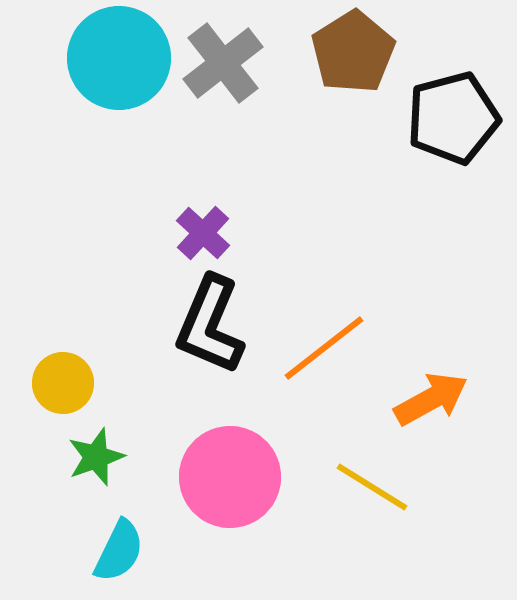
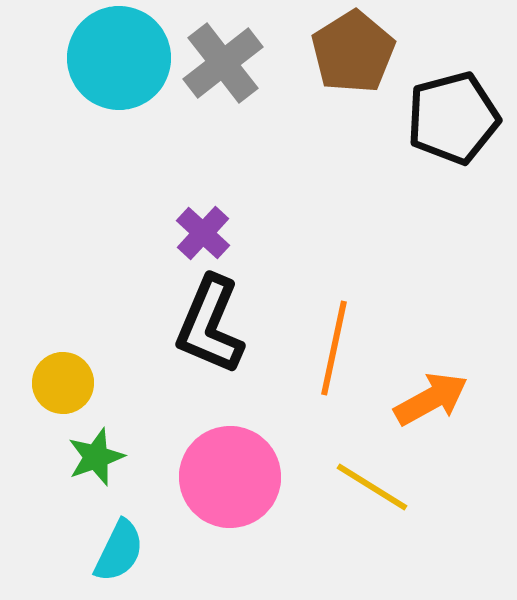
orange line: moved 10 px right; rotated 40 degrees counterclockwise
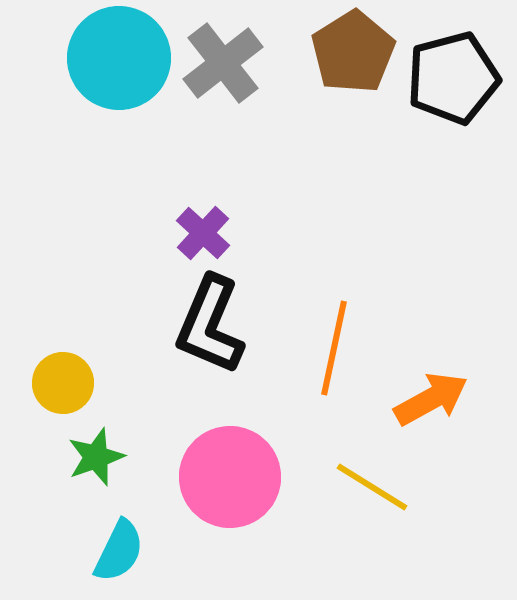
black pentagon: moved 40 px up
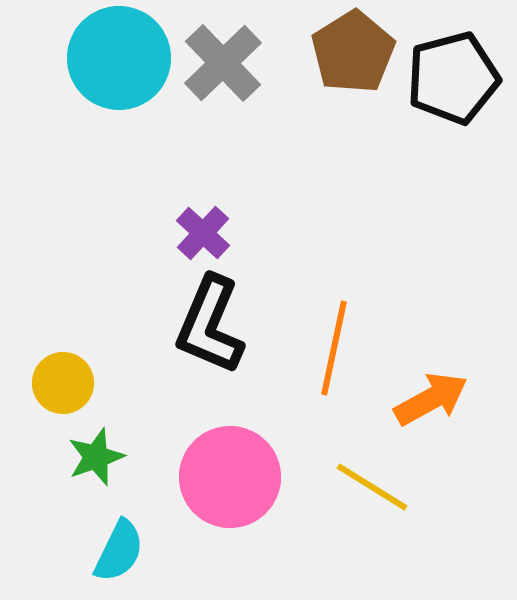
gray cross: rotated 6 degrees counterclockwise
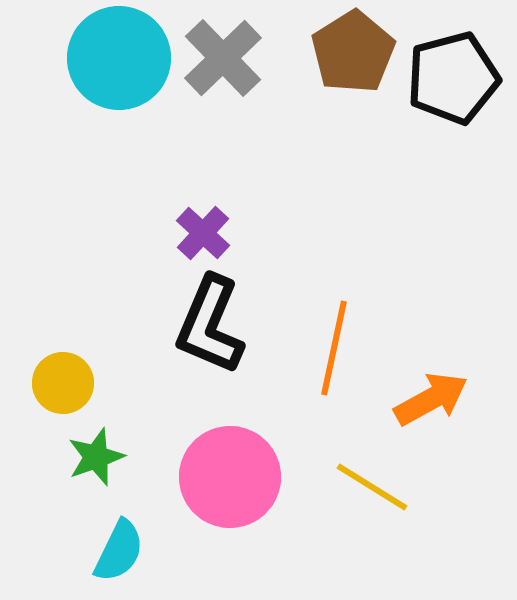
gray cross: moved 5 px up
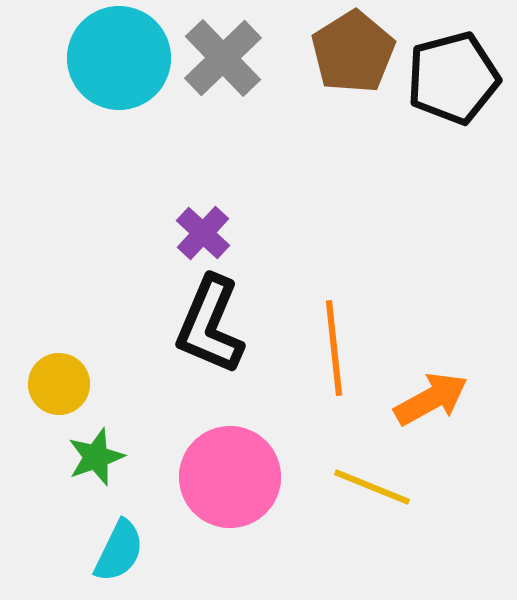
orange line: rotated 18 degrees counterclockwise
yellow circle: moved 4 px left, 1 px down
yellow line: rotated 10 degrees counterclockwise
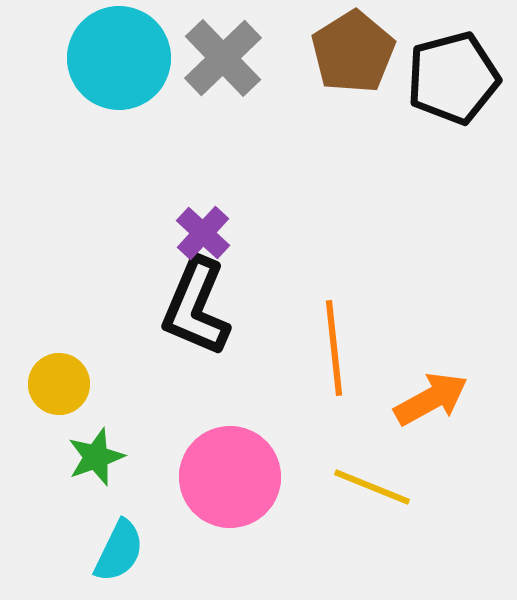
black L-shape: moved 14 px left, 18 px up
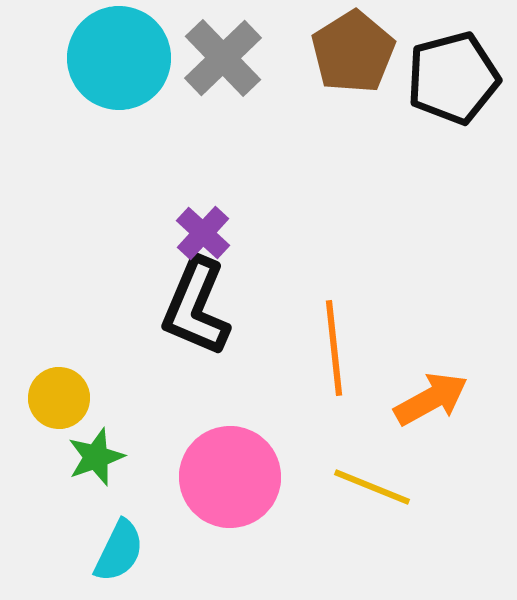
yellow circle: moved 14 px down
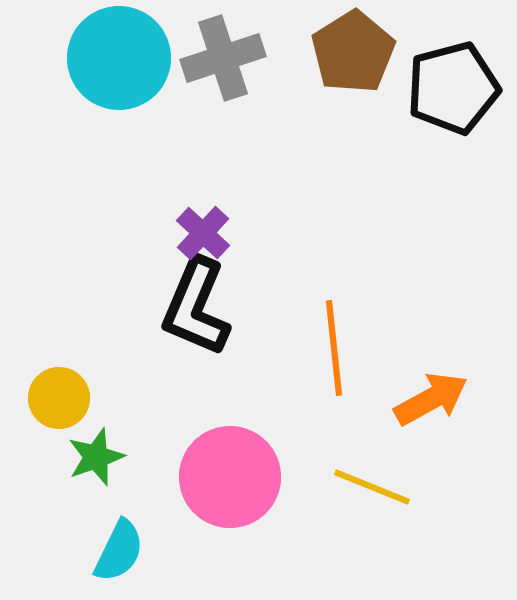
gray cross: rotated 26 degrees clockwise
black pentagon: moved 10 px down
